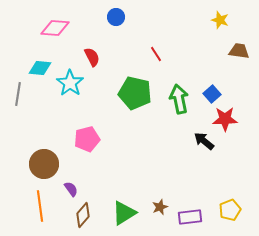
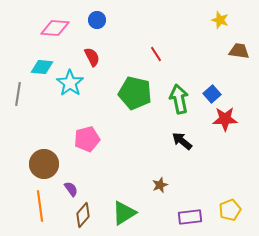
blue circle: moved 19 px left, 3 px down
cyan diamond: moved 2 px right, 1 px up
black arrow: moved 22 px left
brown star: moved 22 px up
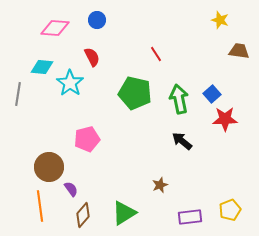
brown circle: moved 5 px right, 3 px down
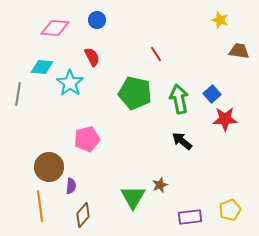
purple semicircle: moved 3 px up; rotated 42 degrees clockwise
green triangle: moved 9 px right, 16 px up; rotated 28 degrees counterclockwise
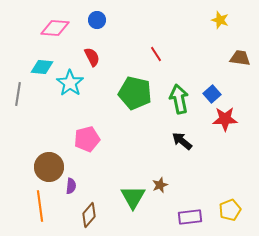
brown trapezoid: moved 1 px right, 7 px down
brown diamond: moved 6 px right
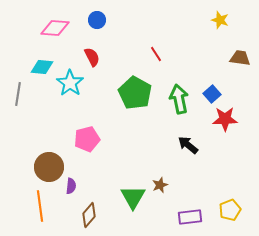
green pentagon: rotated 16 degrees clockwise
black arrow: moved 6 px right, 4 px down
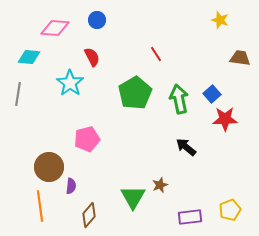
cyan diamond: moved 13 px left, 10 px up
green pentagon: rotated 12 degrees clockwise
black arrow: moved 2 px left, 2 px down
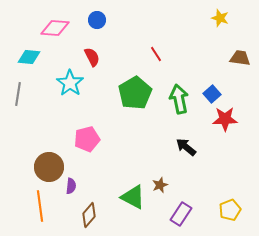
yellow star: moved 2 px up
green triangle: rotated 32 degrees counterclockwise
purple rectangle: moved 9 px left, 3 px up; rotated 50 degrees counterclockwise
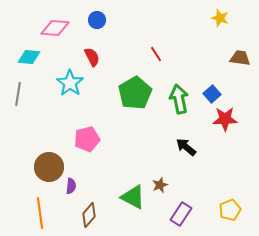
orange line: moved 7 px down
